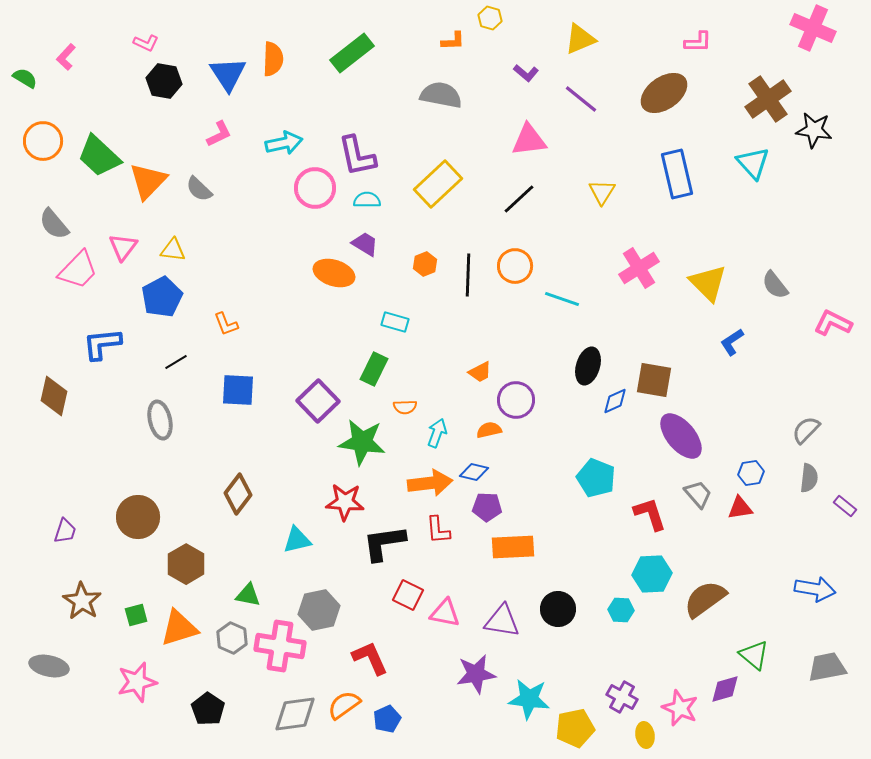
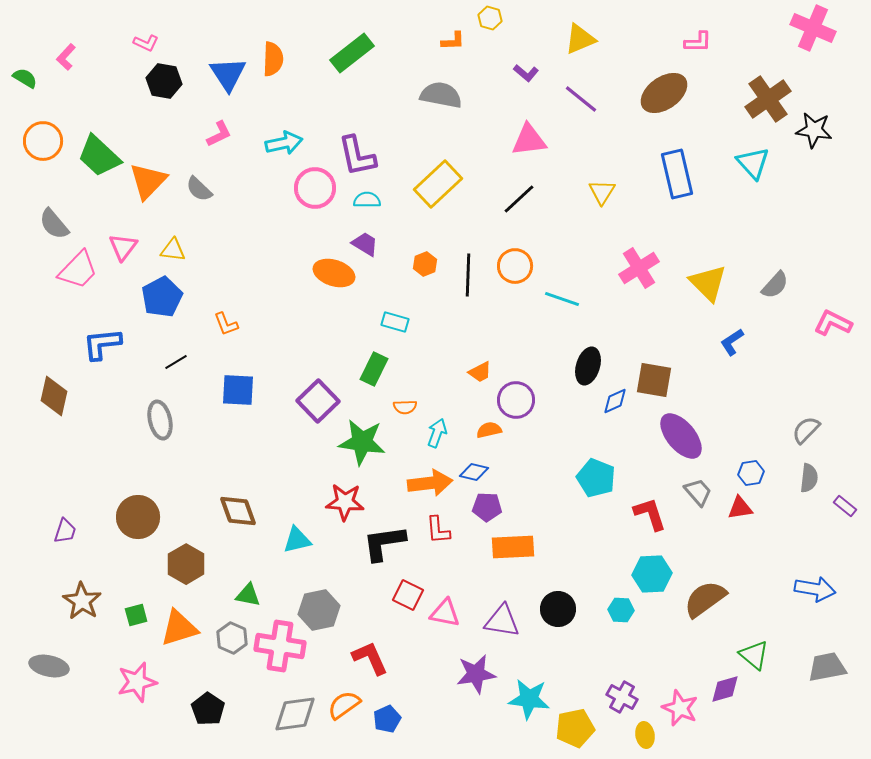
gray semicircle at (775, 285): rotated 100 degrees counterclockwise
brown diamond at (238, 494): moved 17 px down; rotated 57 degrees counterclockwise
gray trapezoid at (698, 494): moved 2 px up
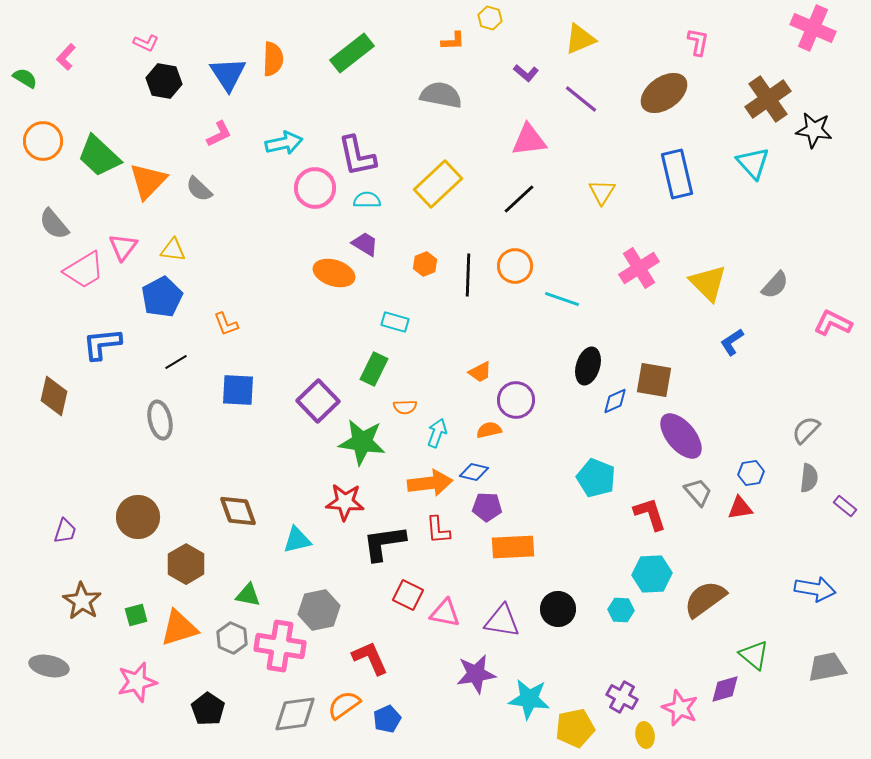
pink L-shape at (698, 42): rotated 80 degrees counterclockwise
pink trapezoid at (78, 270): moved 6 px right; rotated 15 degrees clockwise
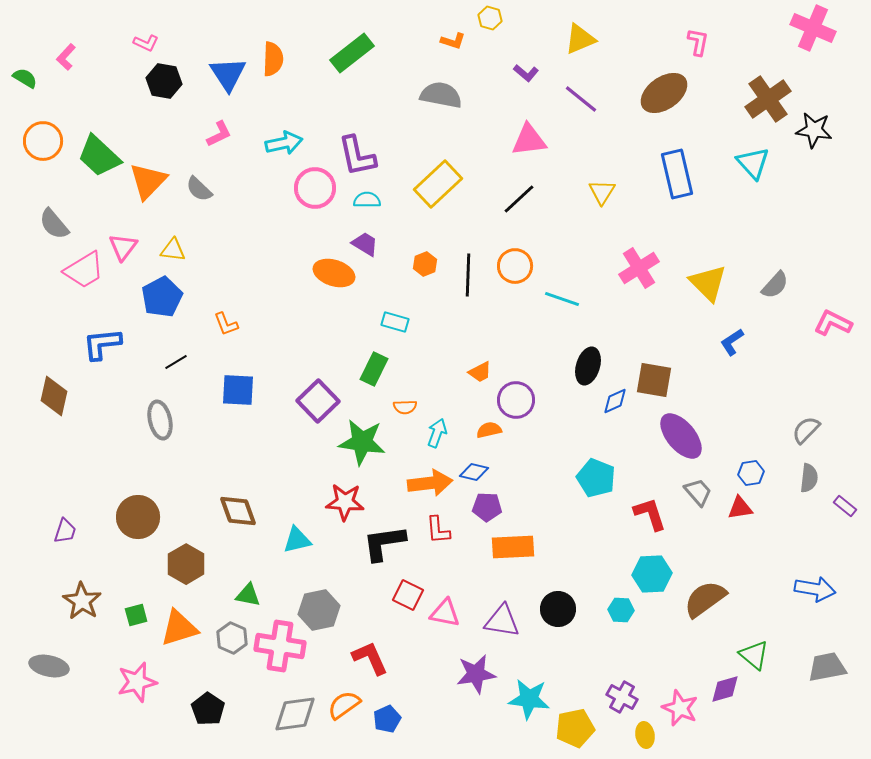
orange L-shape at (453, 41): rotated 20 degrees clockwise
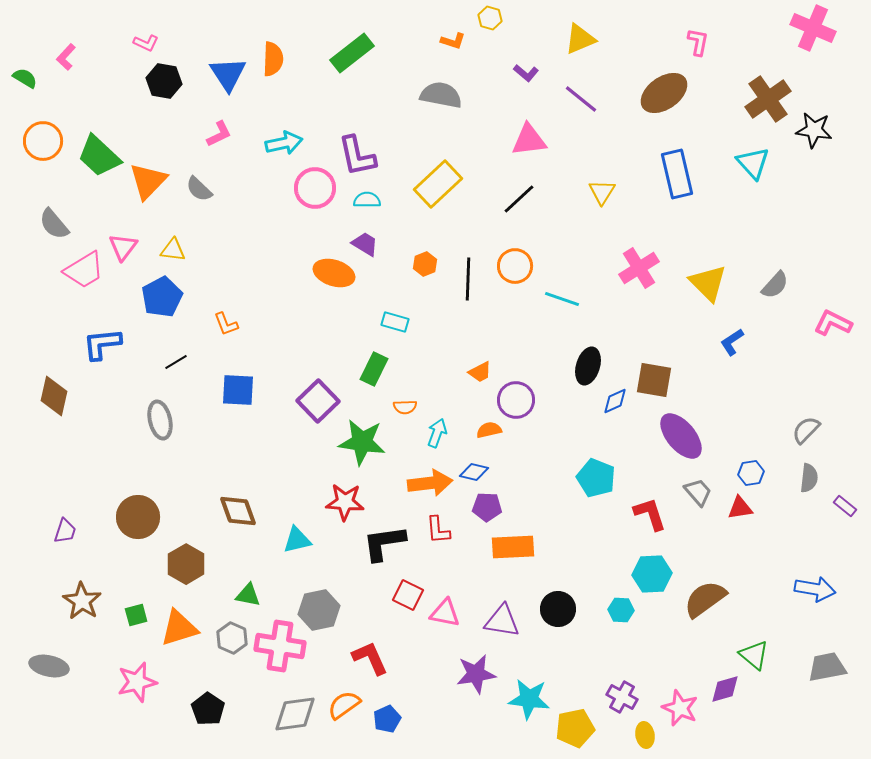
black line at (468, 275): moved 4 px down
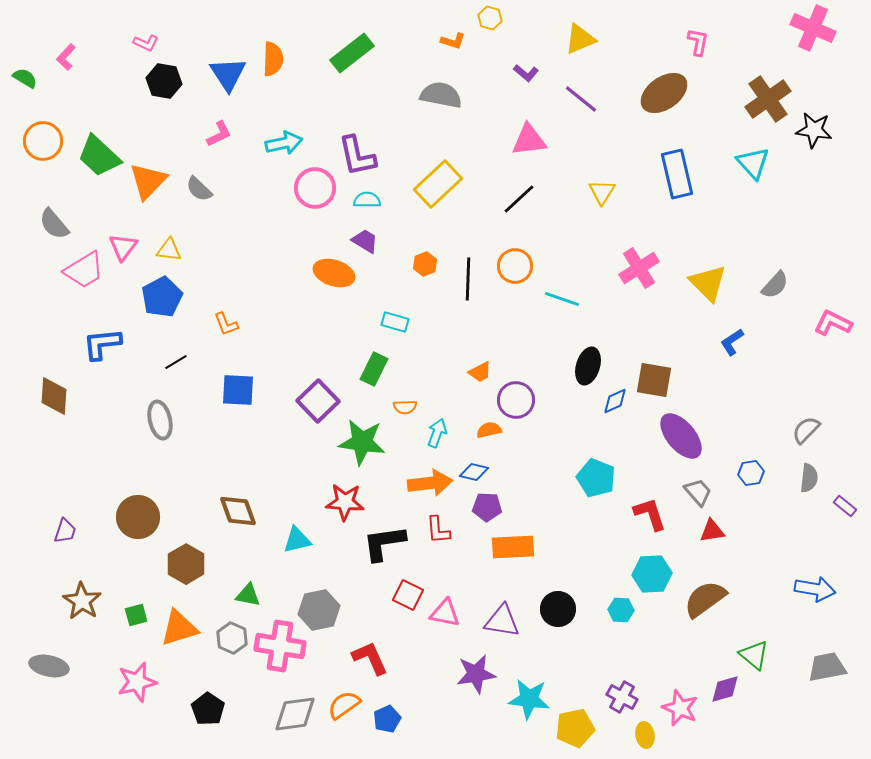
purple trapezoid at (365, 244): moved 3 px up
yellow triangle at (173, 250): moved 4 px left
brown diamond at (54, 396): rotated 9 degrees counterclockwise
red triangle at (740, 508): moved 28 px left, 23 px down
